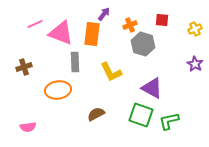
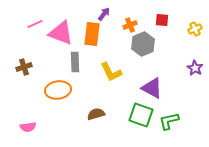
gray hexagon: rotated 20 degrees clockwise
purple star: moved 4 px down
brown semicircle: rotated 12 degrees clockwise
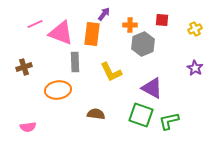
orange cross: rotated 24 degrees clockwise
brown semicircle: rotated 24 degrees clockwise
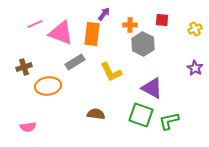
gray hexagon: rotated 10 degrees counterclockwise
gray rectangle: rotated 60 degrees clockwise
orange ellipse: moved 10 px left, 4 px up
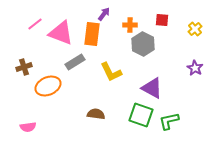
pink line: rotated 14 degrees counterclockwise
yellow cross: rotated 16 degrees counterclockwise
orange ellipse: rotated 15 degrees counterclockwise
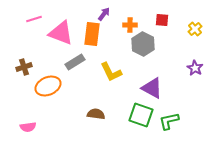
pink line: moved 1 px left, 5 px up; rotated 21 degrees clockwise
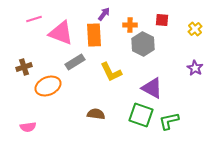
orange rectangle: moved 2 px right, 1 px down; rotated 10 degrees counterclockwise
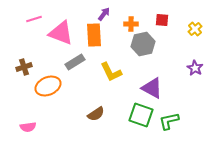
orange cross: moved 1 px right, 1 px up
gray hexagon: rotated 20 degrees clockwise
brown semicircle: rotated 138 degrees clockwise
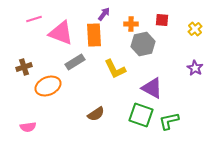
yellow L-shape: moved 4 px right, 3 px up
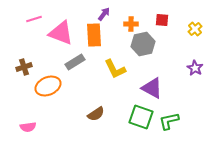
green square: moved 2 px down
